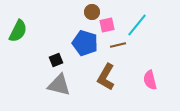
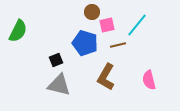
pink semicircle: moved 1 px left
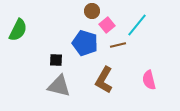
brown circle: moved 1 px up
pink square: rotated 28 degrees counterclockwise
green semicircle: moved 1 px up
black square: rotated 24 degrees clockwise
brown L-shape: moved 2 px left, 3 px down
gray triangle: moved 1 px down
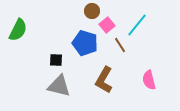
brown line: moved 2 px right; rotated 70 degrees clockwise
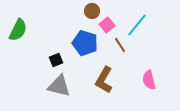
black square: rotated 24 degrees counterclockwise
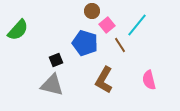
green semicircle: rotated 15 degrees clockwise
gray triangle: moved 7 px left, 1 px up
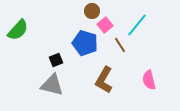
pink square: moved 2 px left
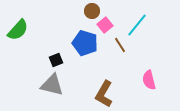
brown L-shape: moved 14 px down
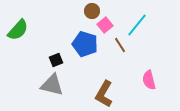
blue pentagon: moved 1 px down
